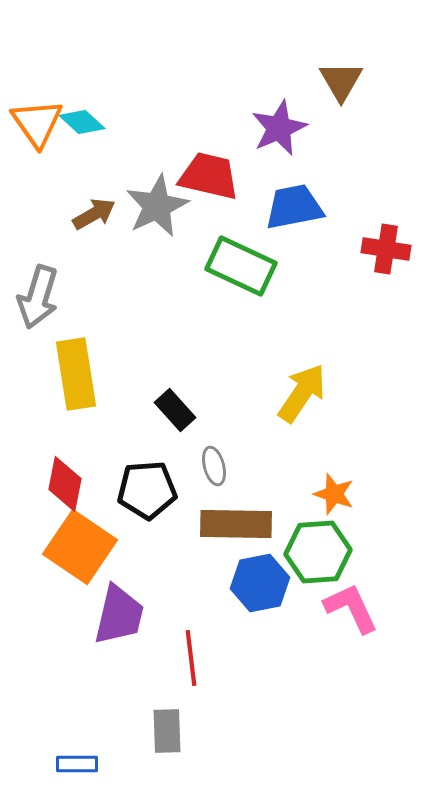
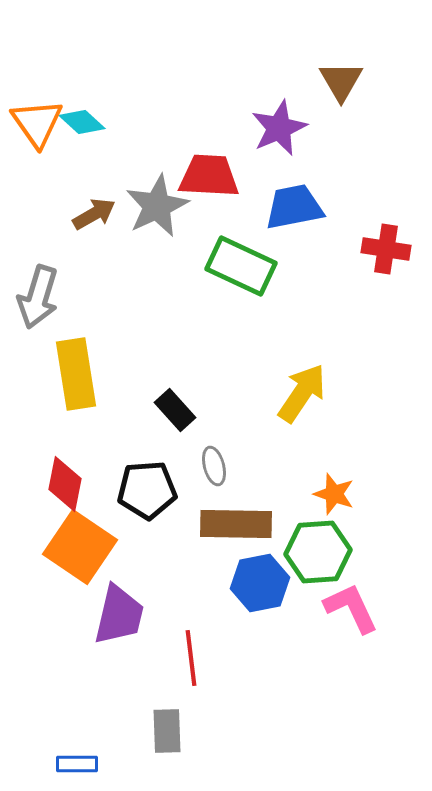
red trapezoid: rotated 10 degrees counterclockwise
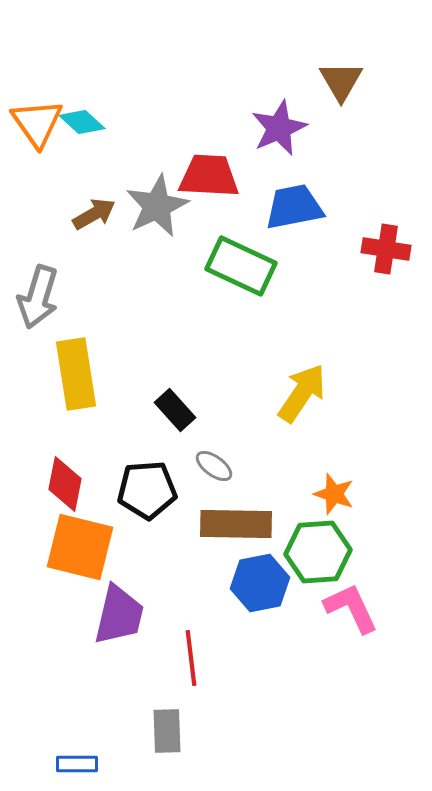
gray ellipse: rotated 39 degrees counterclockwise
orange square: rotated 20 degrees counterclockwise
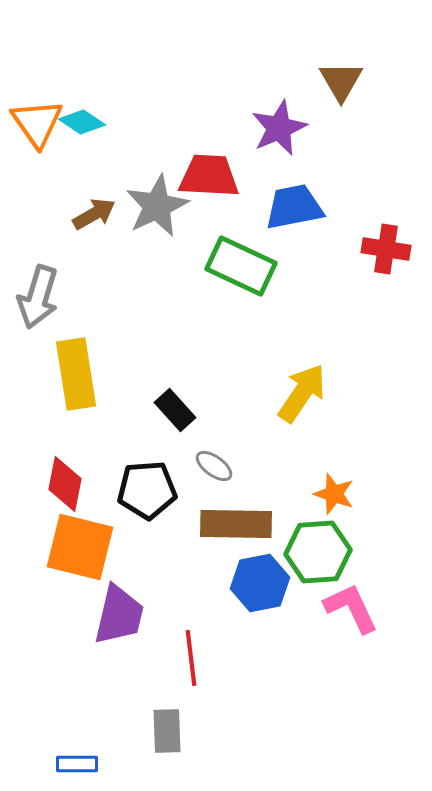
cyan diamond: rotated 9 degrees counterclockwise
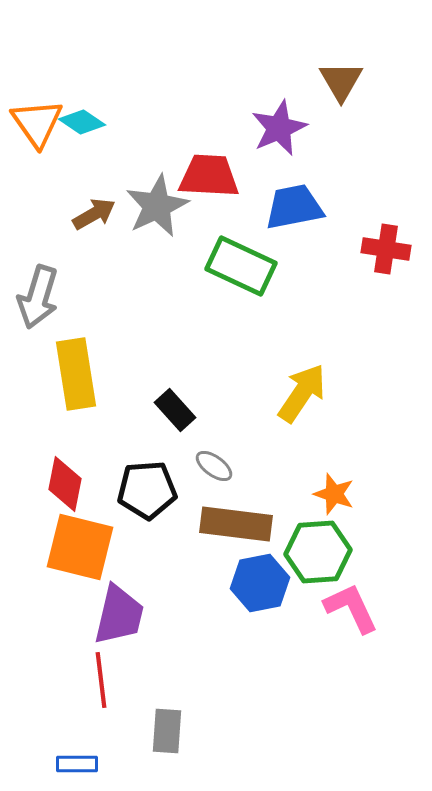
brown rectangle: rotated 6 degrees clockwise
red line: moved 90 px left, 22 px down
gray rectangle: rotated 6 degrees clockwise
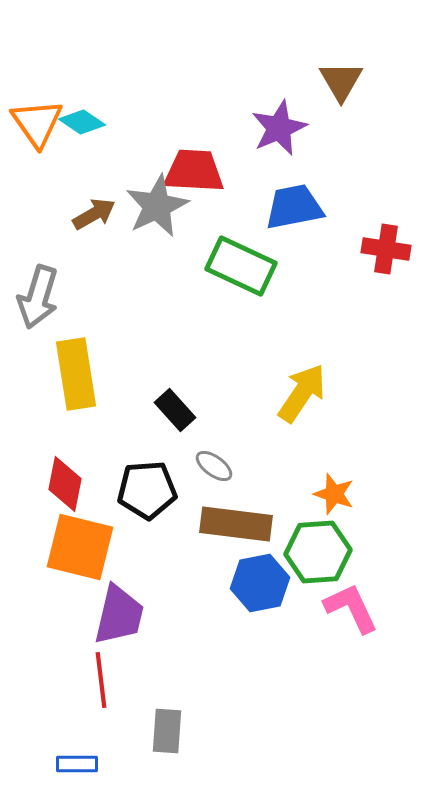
red trapezoid: moved 15 px left, 5 px up
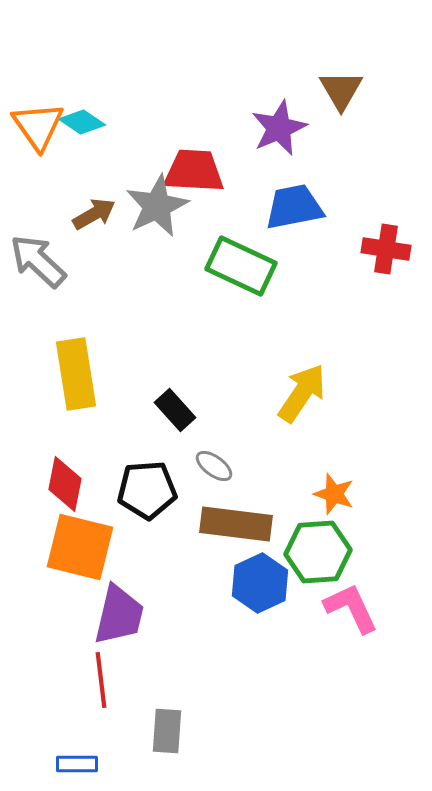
brown triangle: moved 9 px down
orange triangle: moved 1 px right, 3 px down
gray arrow: moved 36 px up; rotated 116 degrees clockwise
blue hexagon: rotated 14 degrees counterclockwise
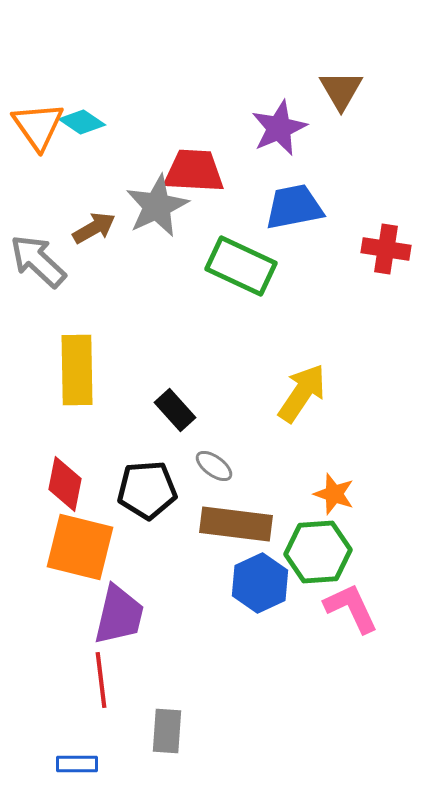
brown arrow: moved 14 px down
yellow rectangle: moved 1 px right, 4 px up; rotated 8 degrees clockwise
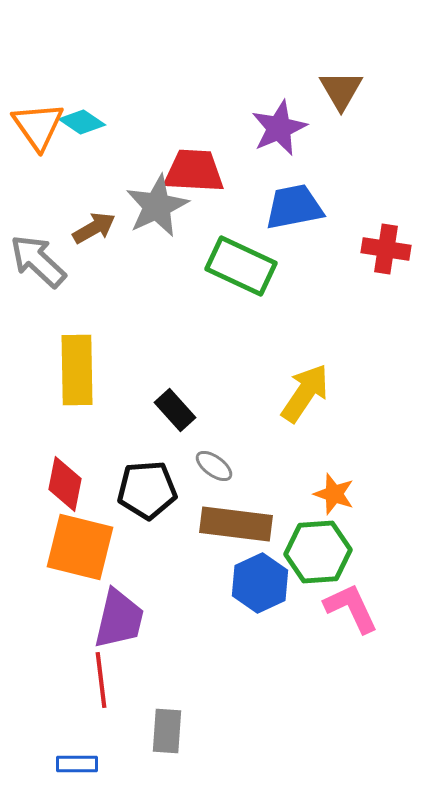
yellow arrow: moved 3 px right
purple trapezoid: moved 4 px down
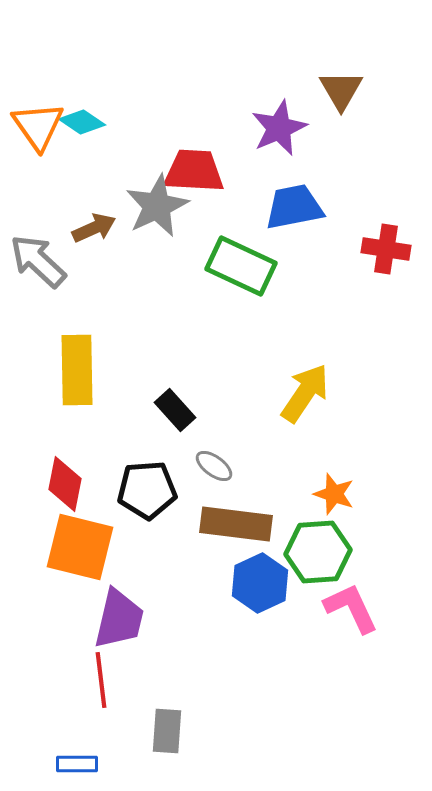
brown arrow: rotated 6 degrees clockwise
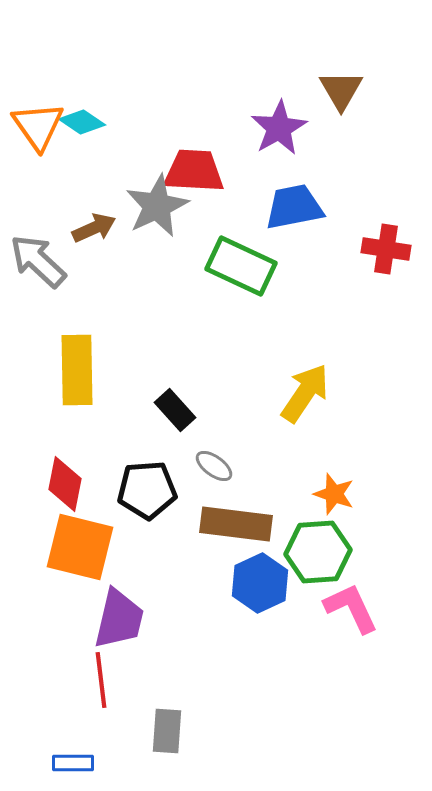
purple star: rotated 6 degrees counterclockwise
blue rectangle: moved 4 px left, 1 px up
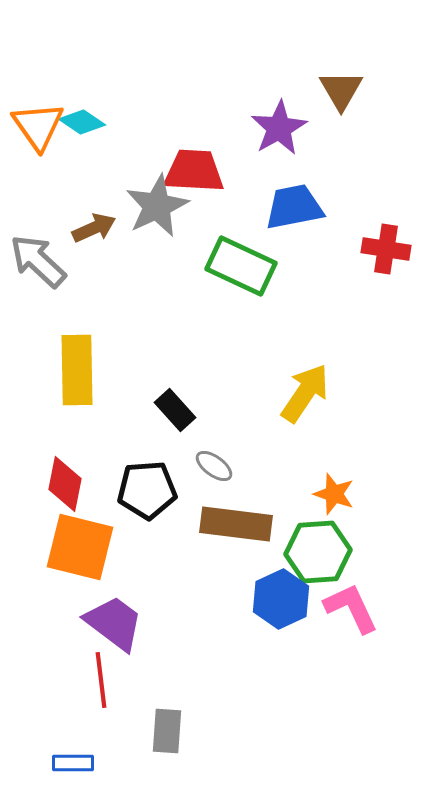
blue hexagon: moved 21 px right, 16 px down
purple trapezoid: moved 5 px left, 4 px down; rotated 66 degrees counterclockwise
